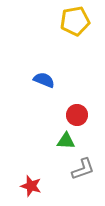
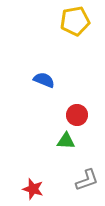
gray L-shape: moved 4 px right, 11 px down
red star: moved 2 px right, 3 px down
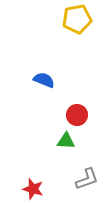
yellow pentagon: moved 2 px right, 2 px up
gray L-shape: moved 1 px up
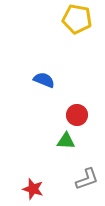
yellow pentagon: rotated 20 degrees clockwise
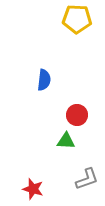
yellow pentagon: rotated 8 degrees counterclockwise
blue semicircle: rotated 75 degrees clockwise
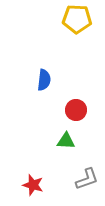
red circle: moved 1 px left, 5 px up
red star: moved 4 px up
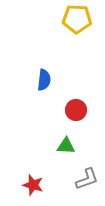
green triangle: moved 5 px down
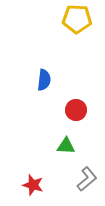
gray L-shape: rotated 20 degrees counterclockwise
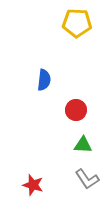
yellow pentagon: moved 4 px down
green triangle: moved 17 px right, 1 px up
gray L-shape: rotated 95 degrees clockwise
